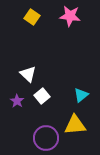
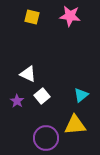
yellow square: rotated 21 degrees counterclockwise
white triangle: rotated 18 degrees counterclockwise
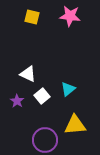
cyan triangle: moved 13 px left, 6 px up
purple circle: moved 1 px left, 2 px down
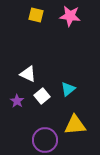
yellow square: moved 4 px right, 2 px up
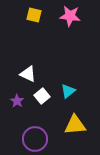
yellow square: moved 2 px left
cyan triangle: moved 2 px down
purple circle: moved 10 px left, 1 px up
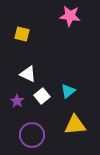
yellow square: moved 12 px left, 19 px down
purple circle: moved 3 px left, 4 px up
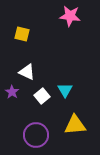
white triangle: moved 1 px left, 2 px up
cyan triangle: moved 3 px left, 1 px up; rotated 21 degrees counterclockwise
purple star: moved 5 px left, 9 px up
purple circle: moved 4 px right
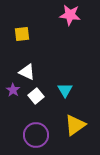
pink star: moved 1 px up
yellow square: rotated 21 degrees counterclockwise
purple star: moved 1 px right, 2 px up
white square: moved 6 px left
yellow triangle: rotated 30 degrees counterclockwise
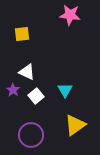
purple circle: moved 5 px left
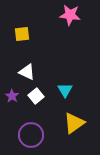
purple star: moved 1 px left, 6 px down
yellow triangle: moved 1 px left, 2 px up
